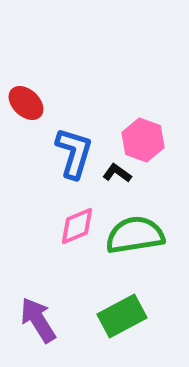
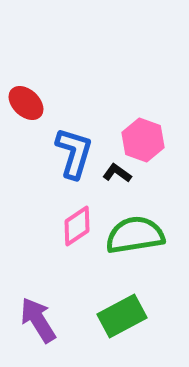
pink diamond: rotated 12 degrees counterclockwise
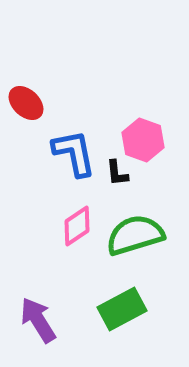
blue L-shape: rotated 28 degrees counterclockwise
black L-shape: rotated 132 degrees counterclockwise
green semicircle: rotated 8 degrees counterclockwise
green rectangle: moved 7 px up
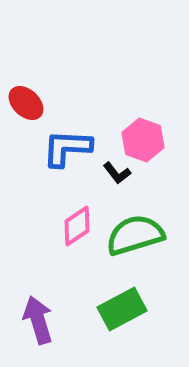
blue L-shape: moved 7 px left, 5 px up; rotated 76 degrees counterclockwise
black L-shape: rotated 32 degrees counterclockwise
purple arrow: rotated 15 degrees clockwise
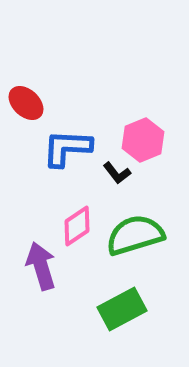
pink hexagon: rotated 18 degrees clockwise
purple arrow: moved 3 px right, 54 px up
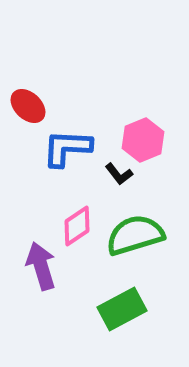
red ellipse: moved 2 px right, 3 px down
black L-shape: moved 2 px right, 1 px down
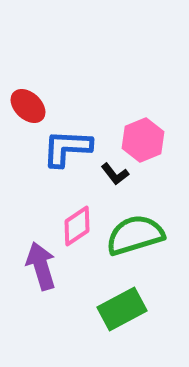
black L-shape: moved 4 px left
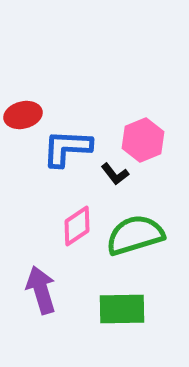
red ellipse: moved 5 px left, 9 px down; rotated 57 degrees counterclockwise
purple arrow: moved 24 px down
green rectangle: rotated 27 degrees clockwise
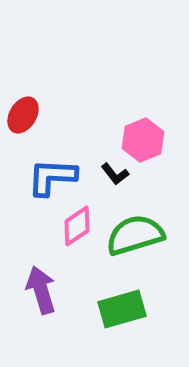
red ellipse: rotated 45 degrees counterclockwise
blue L-shape: moved 15 px left, 29 px down
green rectangle: rotated 15 degrees counterclockwise
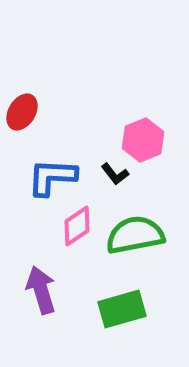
red ellipse: moved 1 px left, 3 px up
green semicircle: rotated 6 degrees clockwise
